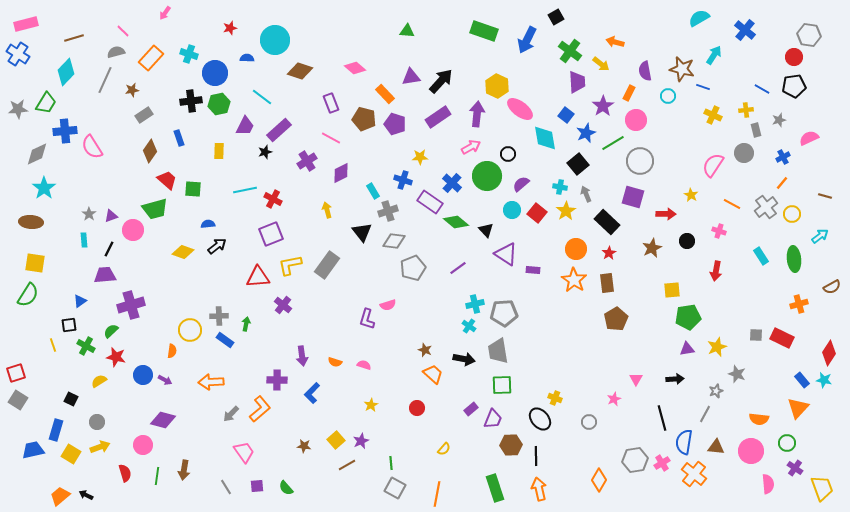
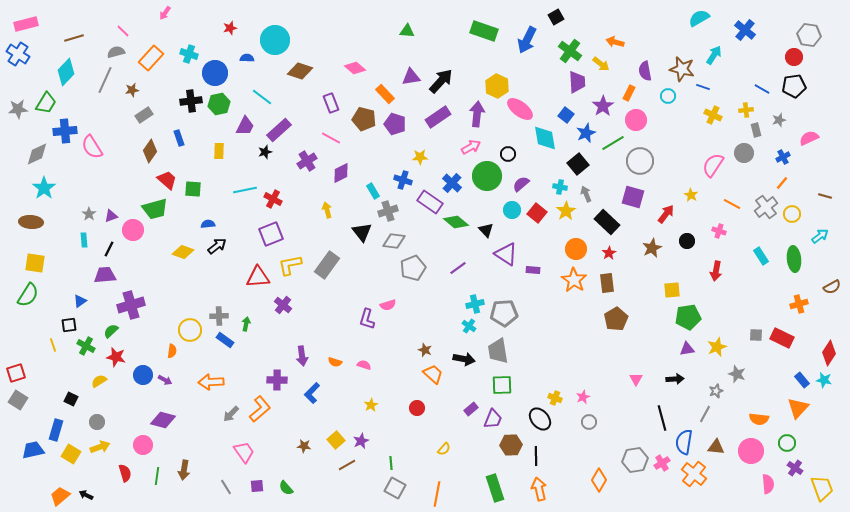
red arrow at (666, 214): rotated 54 degrees counterclockwise
pink star at (614, 399): moved 31 px left, 2 px up
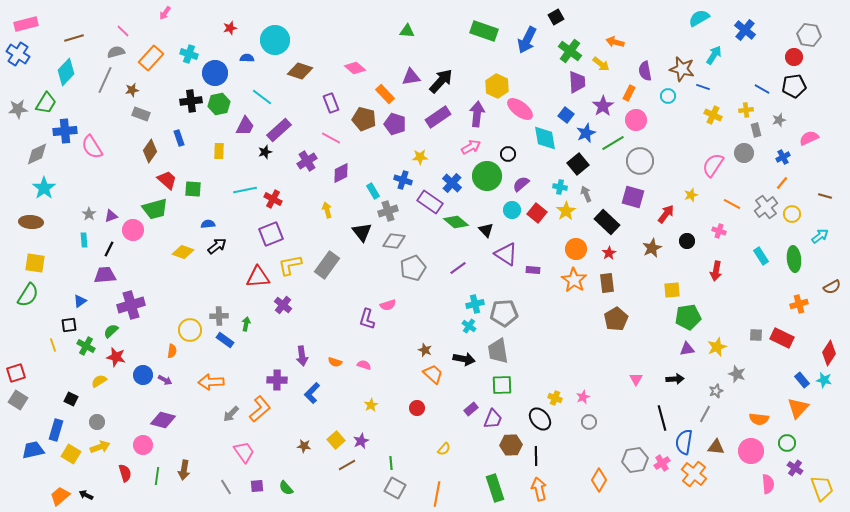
gray rectangle at (144, 115): moved 3 px left, 1 px up; rotated 54 degrees clockwise
yellow star at (691, 195): rotated 24 degrees clockwise
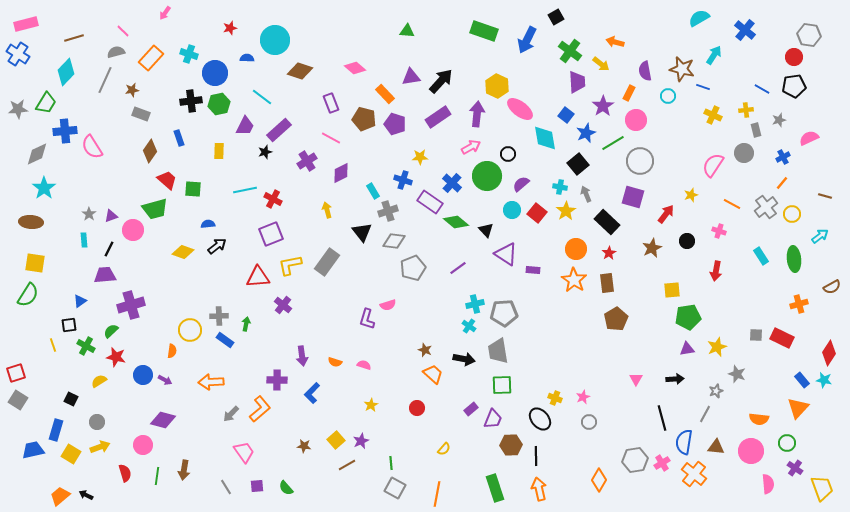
gray rectangle at (327, 265): moved 3 px up
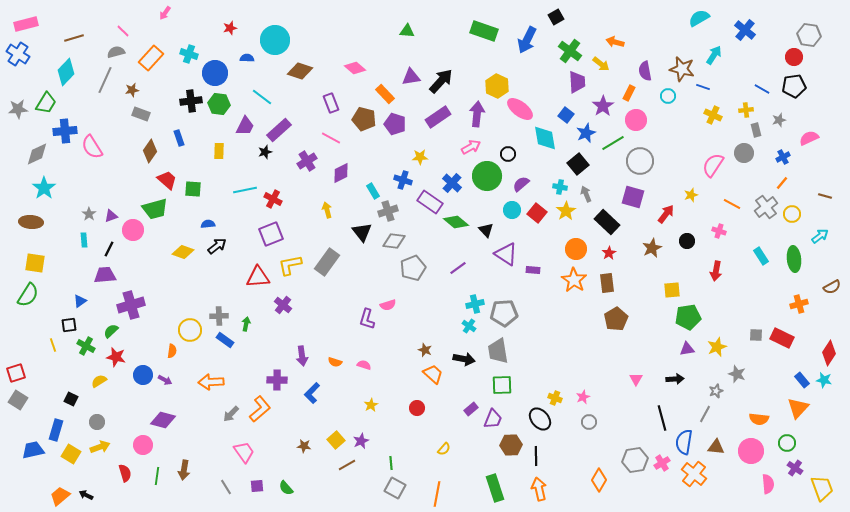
green hexagon at (219, 104): rotated 20 degrees clockwise
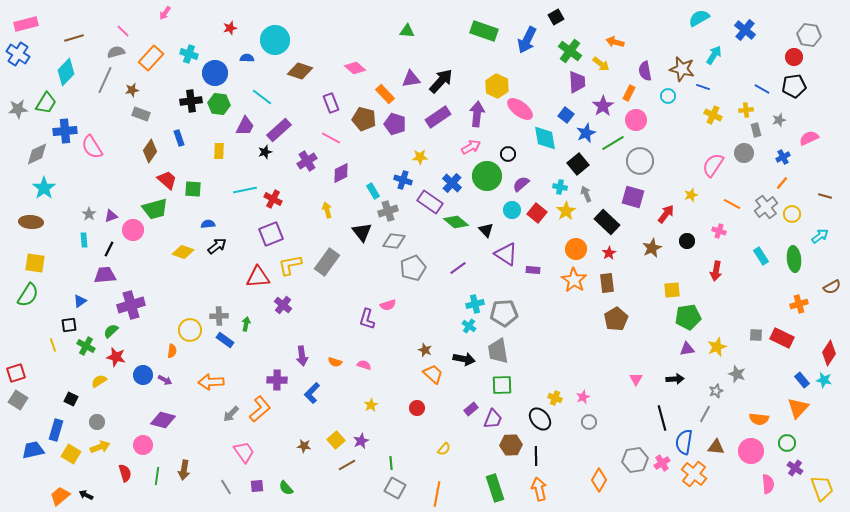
purple triangle at (411, 77): moved 2 px down
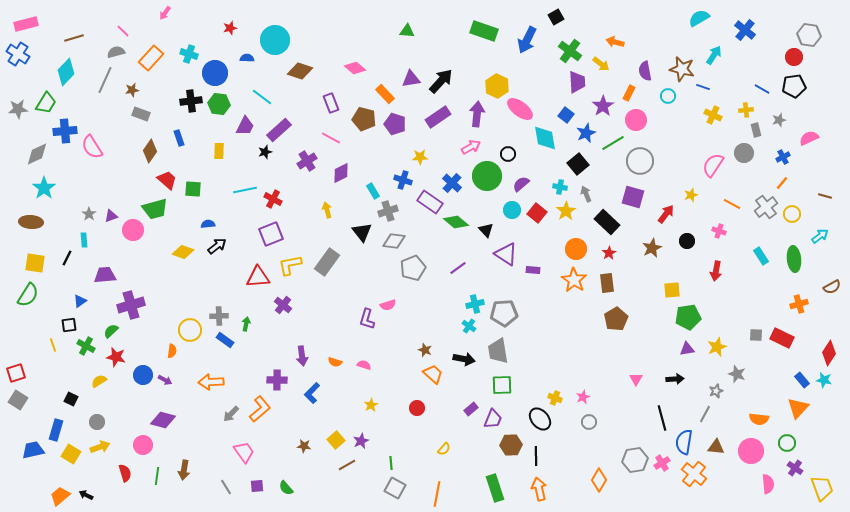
black line at (109, 249): moved 42 px left, 9 px down
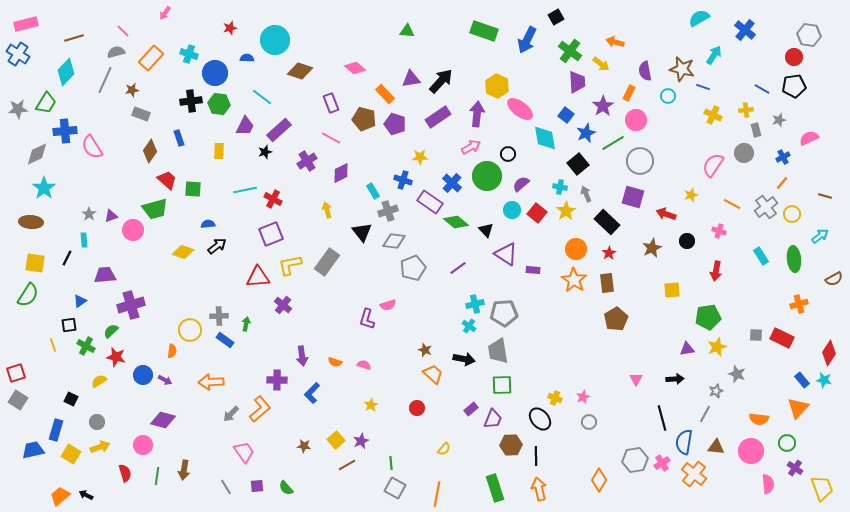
red arrow at (666, 214): rotated 108 degrees counterclockwise
brown semicircle at (832, 287): moved 2 px right, 8 px up
green pentagon at (688, 317): moved 20 px right
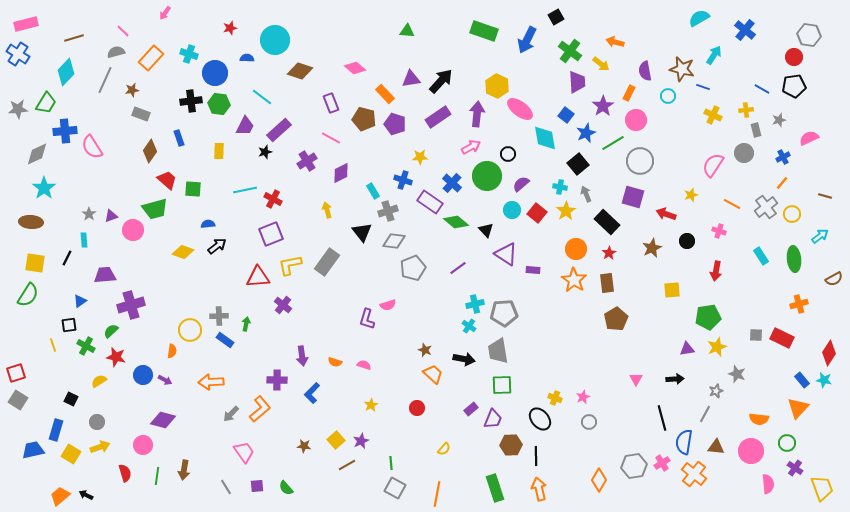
gray hexagon at (635, 460): moved 1 px left, 6 px down
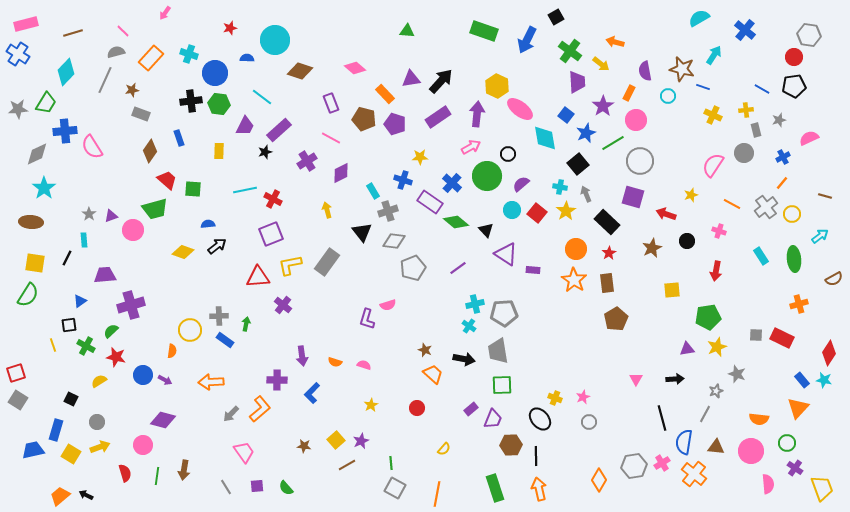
brown line at (74, 38): moved 1 px left, 5 px up
